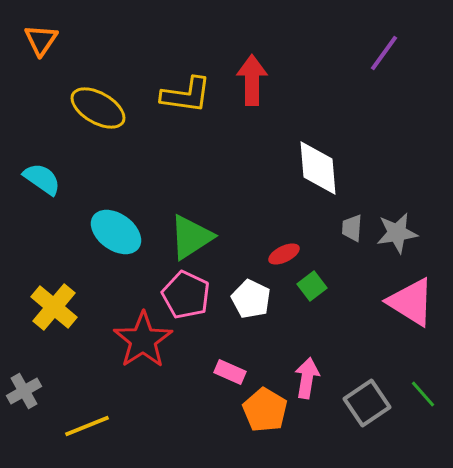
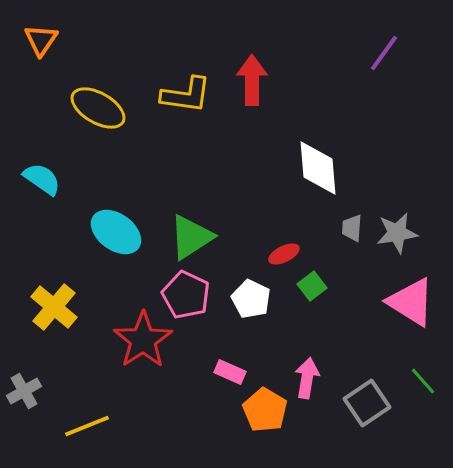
green line: moved 13 px up
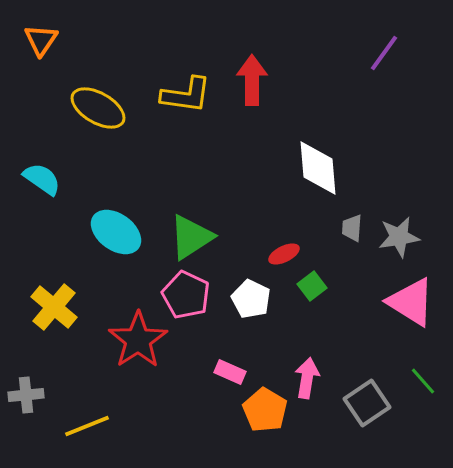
gray star: moved 2 px right, 4 px down
red star: moved 5 px left
gray cross: moved 2 px right, 4 px down; rotated 24 degrees clockwise
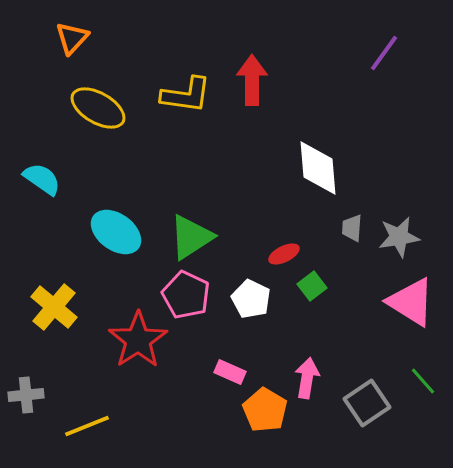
orange triangle: moved 31 px right, 2 px up; rotated 9 degrees clockwise
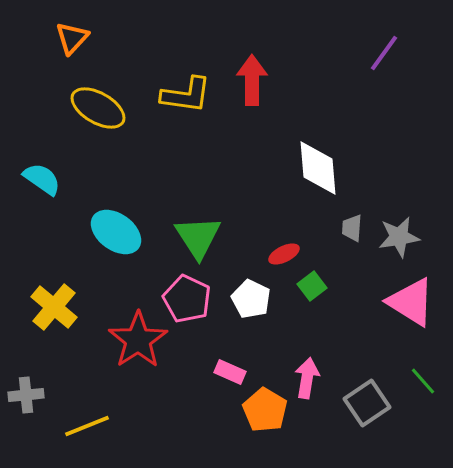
green triangle: moved 7 px right; rotated 30 degrees counterclockwise
pink pentagon: moved 1 px right, 4 px down
